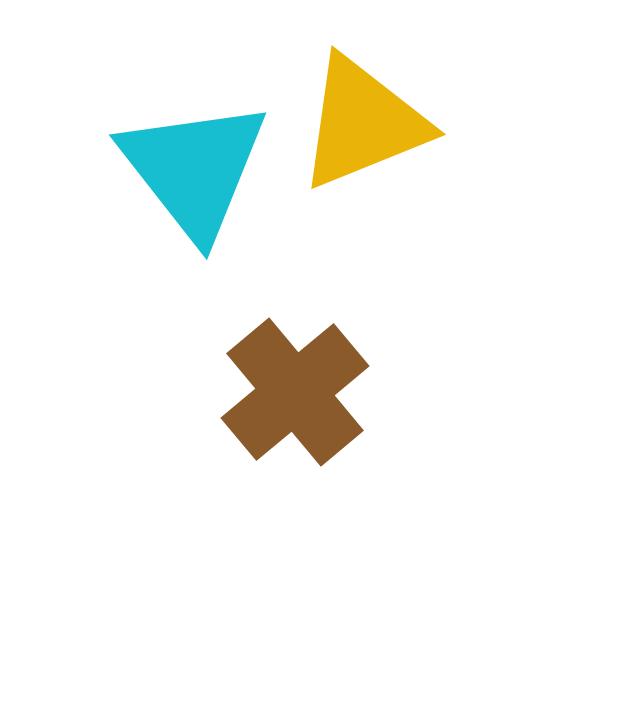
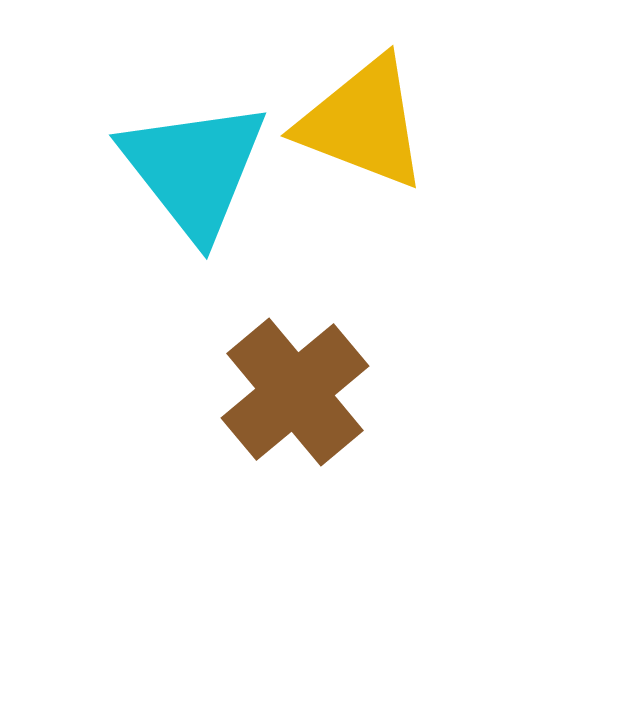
yellow triangle: rotated 43 degrees clockwise
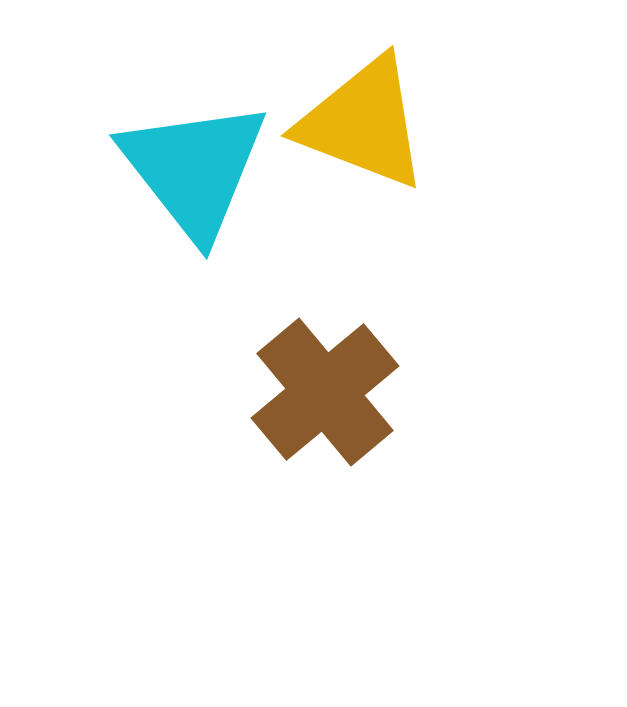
brown cross: moved 30 px right
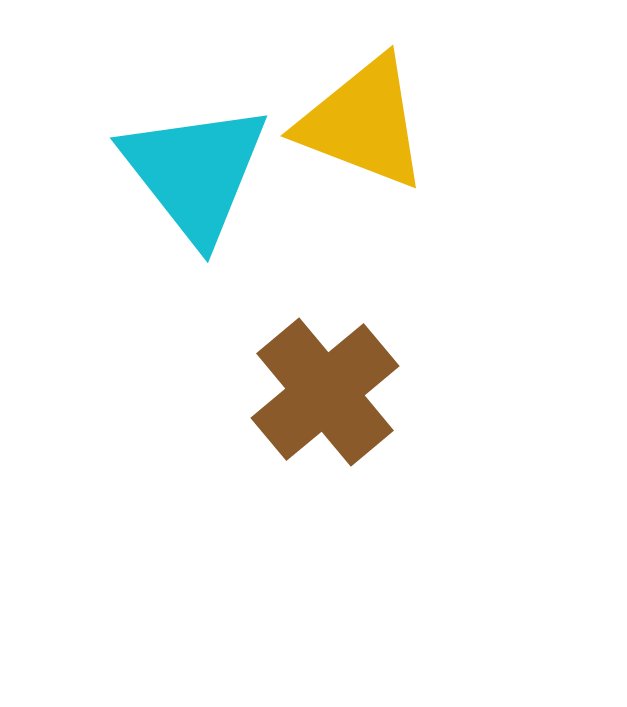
cyan triangle: moved 1 px right, 3 px down
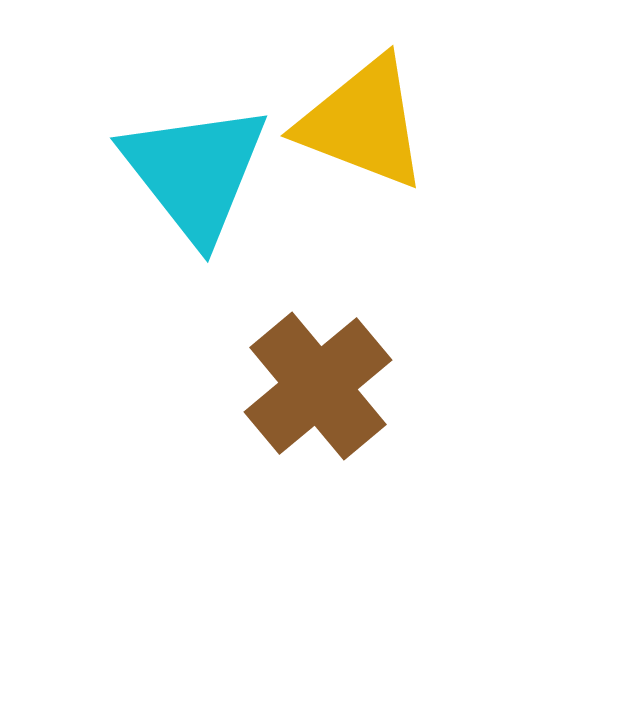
brown cross: moved 7 px left, 6 px up
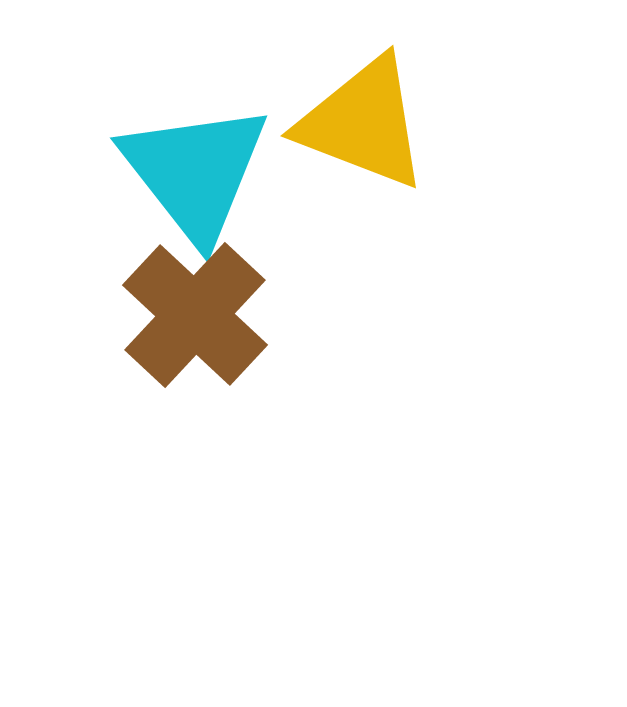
brown cross: moved 123 px left, 71 px up; rotated 7 degrees counterclockwise
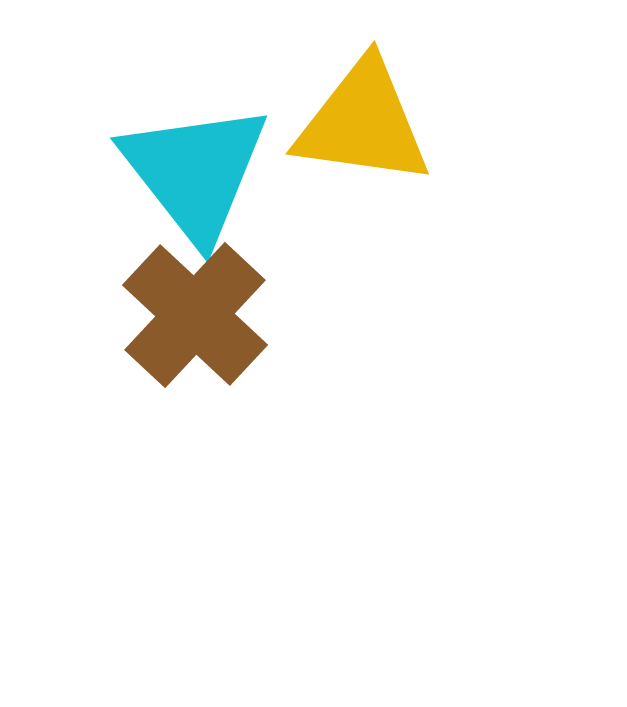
yellow triangle: rotated 13 degrees counterclockwise
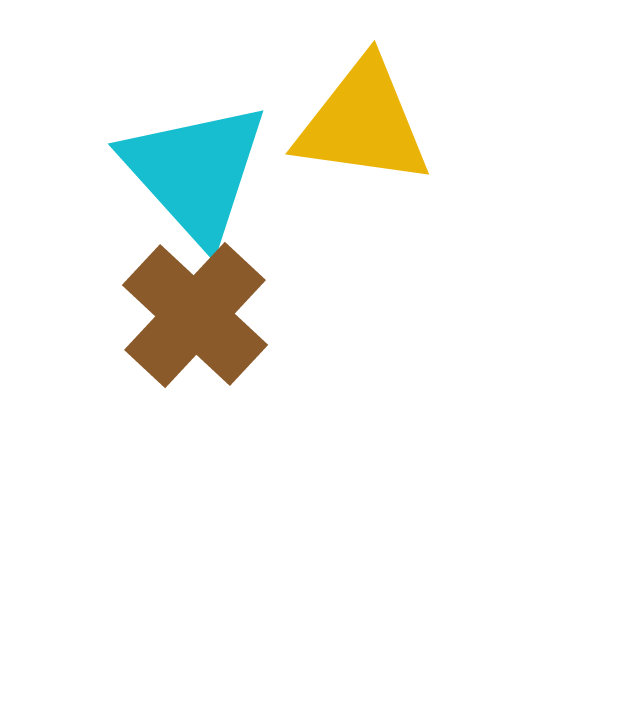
cyan triangle: rotated 4 degrees counterclockwise
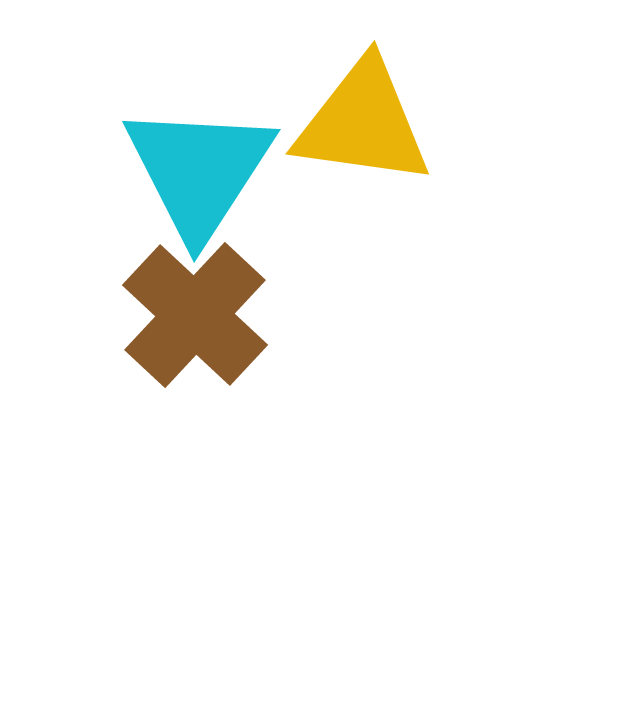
cyan triangle: moved 4 px right, 1 px up; rotated 15 degrees clockwise
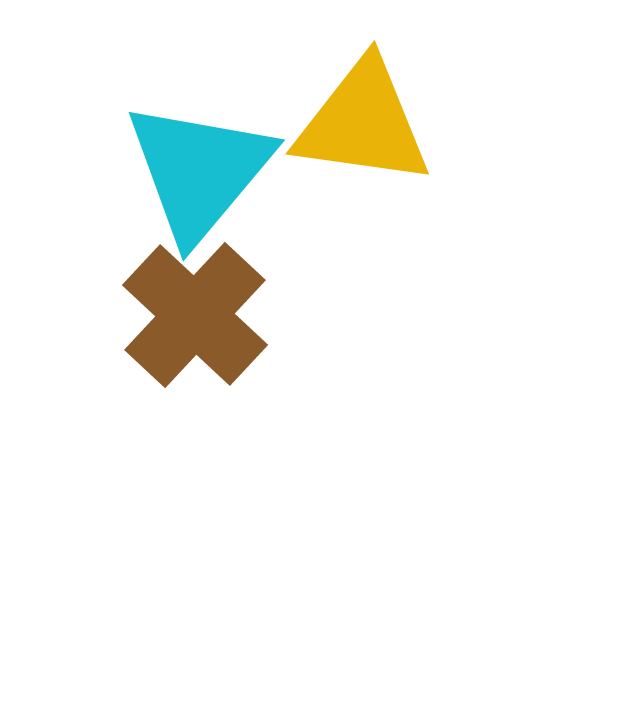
cyan triangle: rotated 7 degrees clockwise
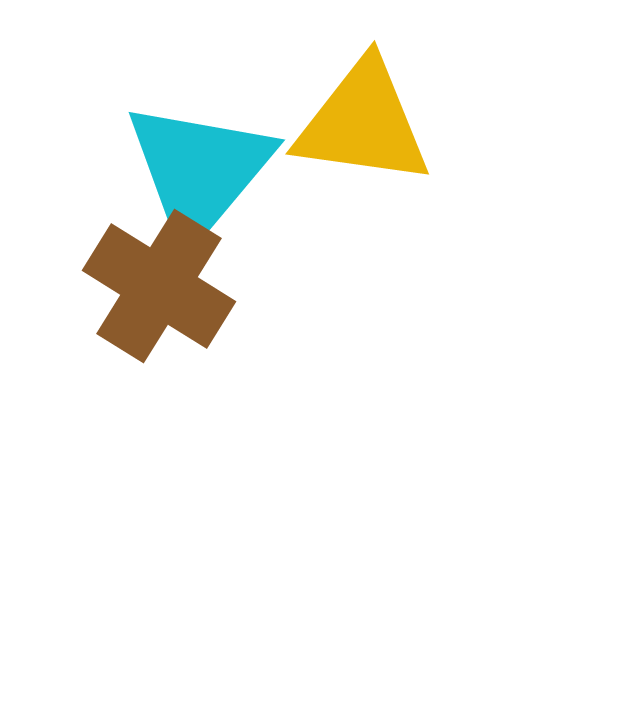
brown cross: moved 36 px left, 29 px up; rotated 11 degrees counterclockwise
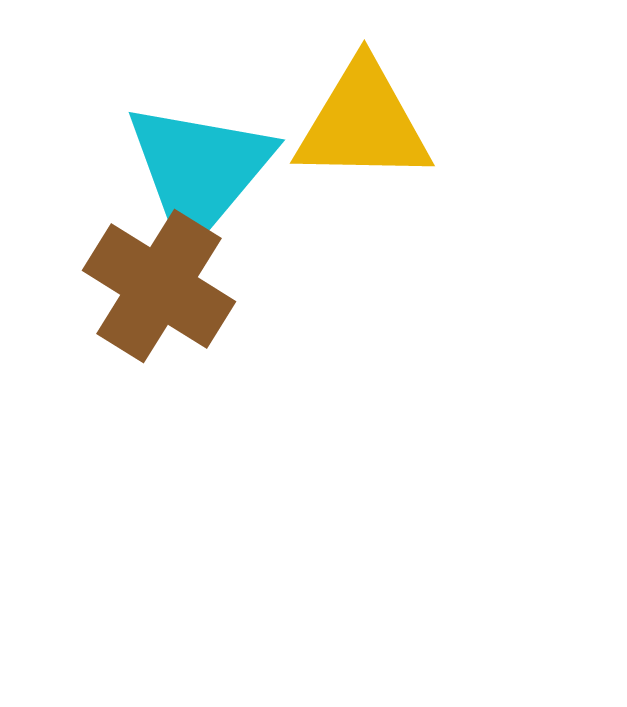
yellow triangle: rotated 7 degrees counterclockwise
